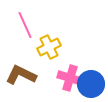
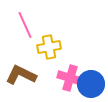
yellow cross: rotated 15 degrees clockwise
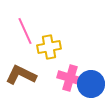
pink line: moved 6 px down
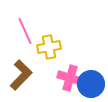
brown L-shape: rotated 108 degrees clockwise
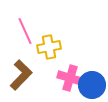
blue circle: moved 1 px right, 1 px down
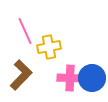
pink cross: rotated 15 degrees counterclockwise
blue circle: moved 7 px up
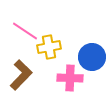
pink line: rotated 32 degrees counterclockwise
blue circle: moved 21 px up
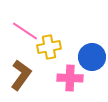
brown L-shape: rotated 8 degrees counterclockwise
